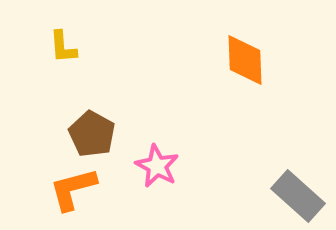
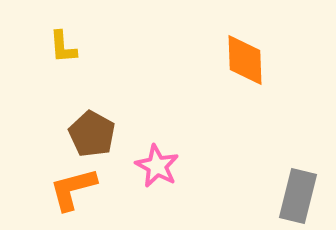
gray rectangle: rotated 62 degrees clockwise
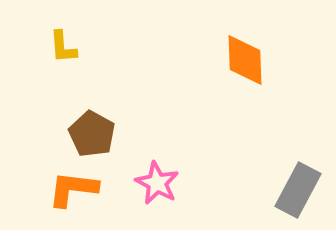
pink star: moved 17 px down
orange L-shape: rotated 22 degrees clockwise
gray rectangle: moved 6 px up; rotated 14 degrees clockwise
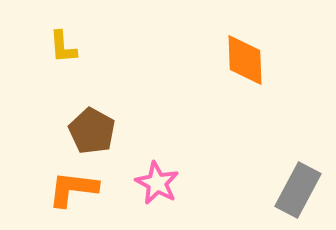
brown pentagon: moved 3 px up
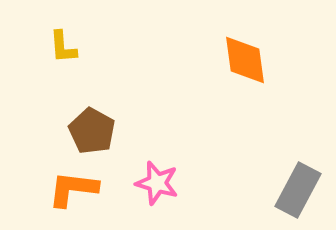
orange diamond: rotated 6 degrees counterclockwise
pink star: rotated 12 degrees counterclockwise
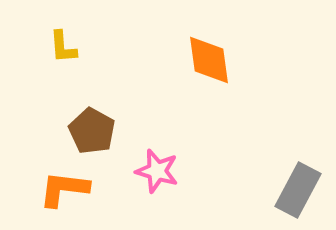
orange diamond: moved 36 px left
pink star: moved 12 px up
orange L-shape: moved 9 px left
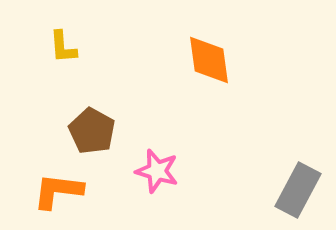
orange L-shape: moved 6 px left, 2 px down
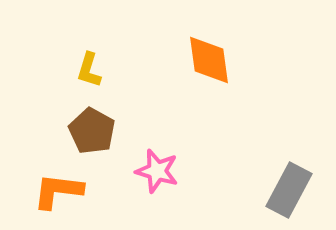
yellow L-shape: moved 26 px right, 23 px down; rotated 21 degrees clockwise
gray rectangle: moved 9 px left
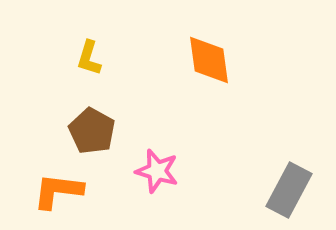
yellow L-shape: moved 12 px up
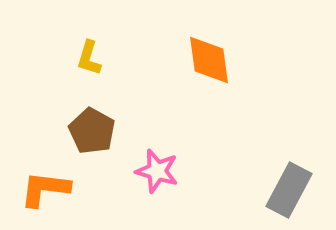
orange L-shape: moved 13 px left, 2 px up
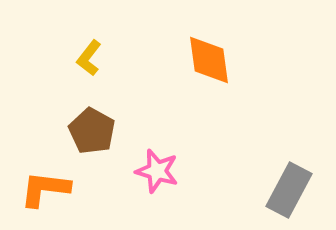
yellow L-shape: rotated 21 degrees clockwise
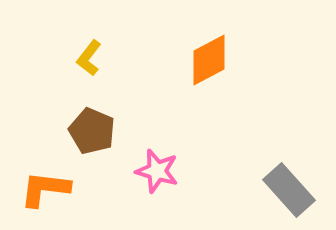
orange diamond: rotated 70 degrees clockwise
brown pentagon: rotated 6 degrees counterclockwise
gray rectangle: rotated 70 degrees counterclockwise
